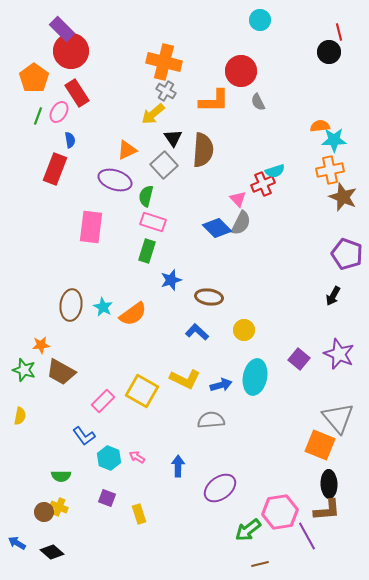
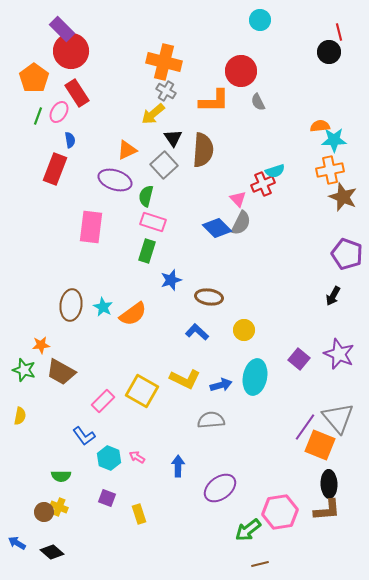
purple line at (307, 536): moved 2 px left, 109 px up; rotated 64 degrees clockwise
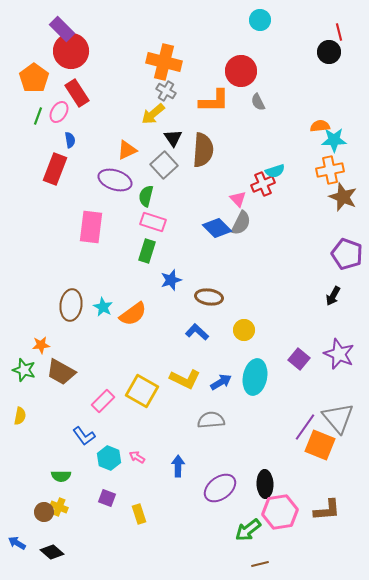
blue arrow at (221, 385): moved 3 px up; rotated 15 degrees counterclockwise
black ellipse at (329, 484): moved 64 px left
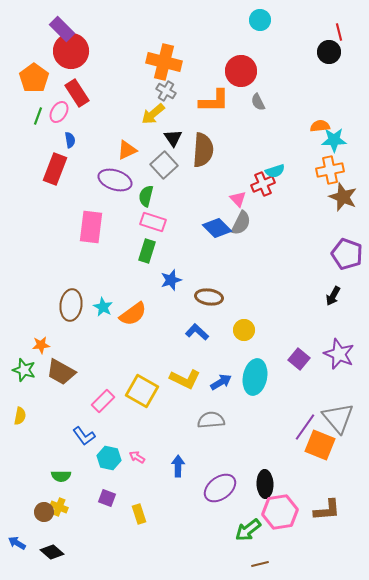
cyan hexagon at (109, 458): rotated 10 degrees counterclockwise
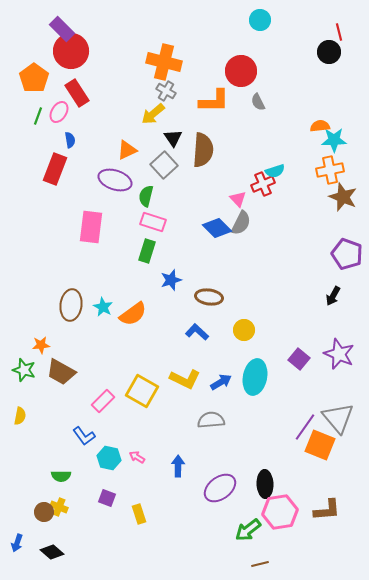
blue arrow at (17, 543): rotated 102 degrees counterclockwise
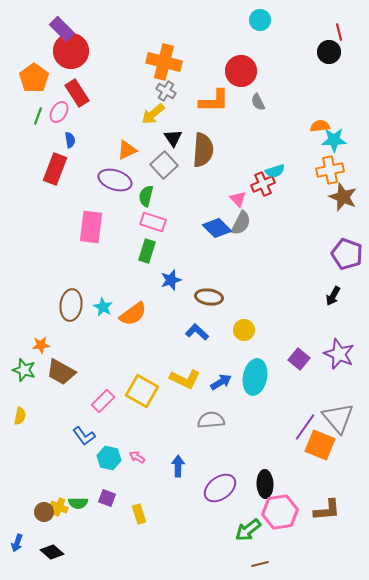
green semicircle at (61, 476): moved 17 px right, 27 px down
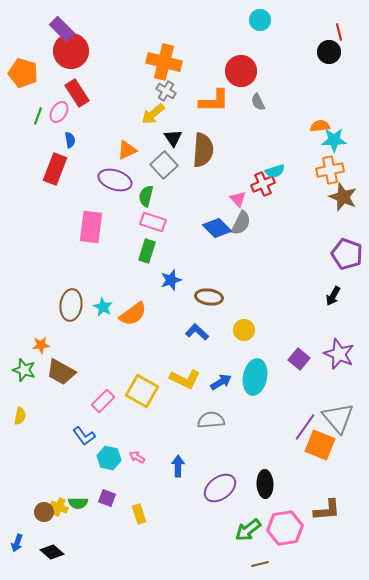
orange pentagon at (34, 78): moved 11 px left, 5 px up; rotated 20 degrees counterclockwise
pink hexagon at (280, 512): moved 5 px right, 16 px down
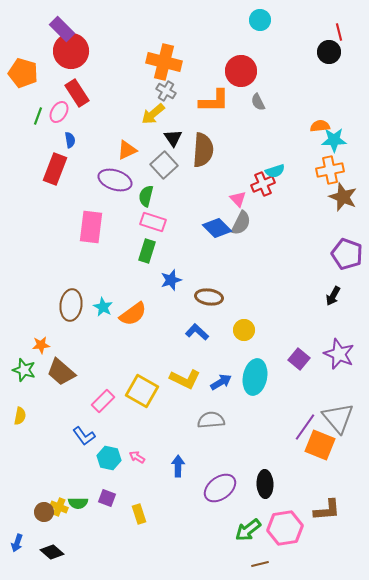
brown trapezoid at (61, 372): rotated 12 degrees clockwise
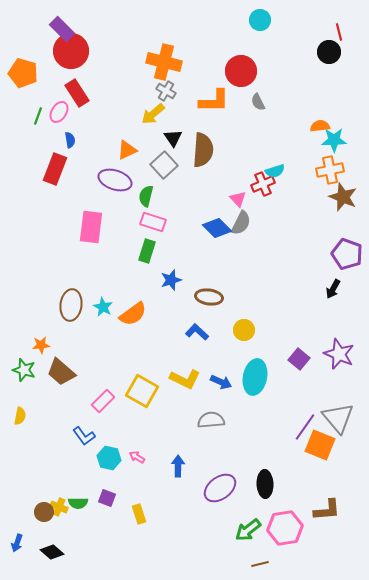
black arrow at (333, 296): moved 7 px up
blue arrow at (221, 382): rotated 55 degrees clockwise
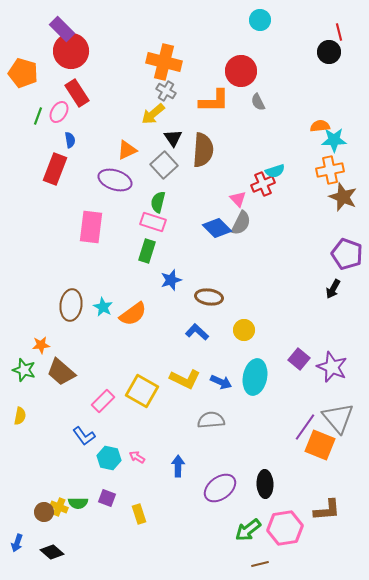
green semicircle at (146, 196): moved 12 px right, 6 px down
purple star at (339, 354): moved 7 px left, 13 px down
